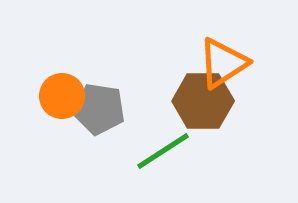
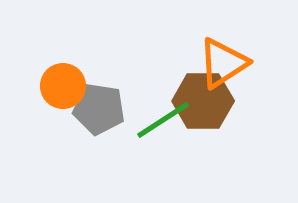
orange circle: moved 1 px right, 10 px up
green line: moved 31 px up
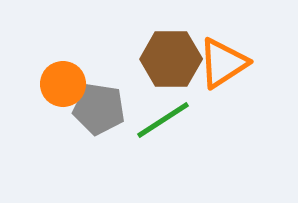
orange circle: moved 2 px up
brown hexagon: moved 32 px left, 42 px up
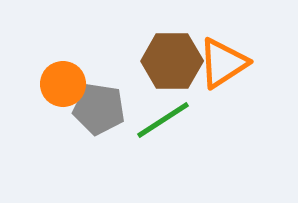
brown hexagon: moved 1 px right, 2 px down
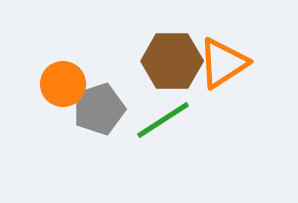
gray pentagon: rotated 27 degrees counterclockwise
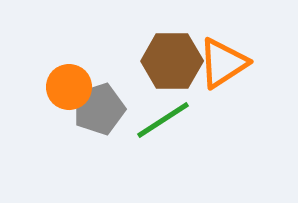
orange circle: moved 6 px right, 3 px down
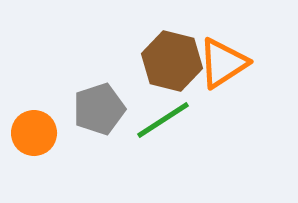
brown hexagon: rotated 14 degrees clockwise
orange circle: moved 35 px left, 46 px down
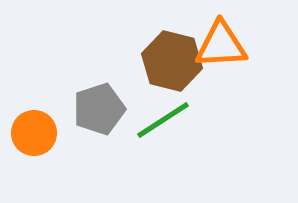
orange triangle: moved 2 px left, 18 px up; rotated 30 degrees clockwise
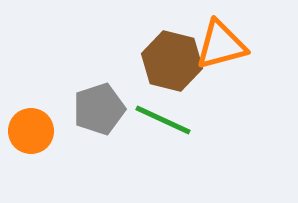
orange triangle: rotated 12 degrees counterclockwise
green line: rotated 58 degrees clockwise
orange circle: moved 3 px left, 2 px up
